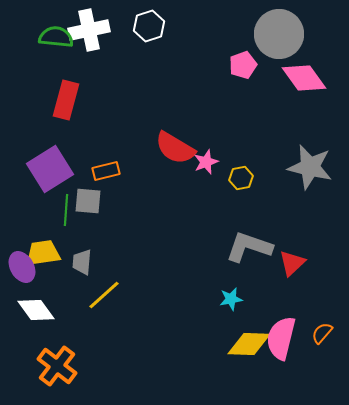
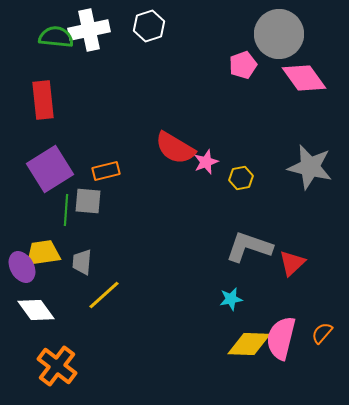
red rectangle: moved 23 px left; rotated 21 degrees counterclockwise
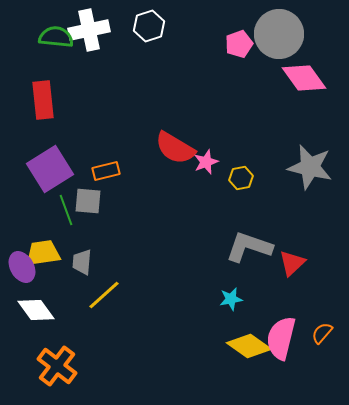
pink pentagon: moved 4 px left, 21 px up
green line: rotated 24 degrees counterclockwise
yellow diamond: moved 2 px down; rotated 33 degrees clockwise
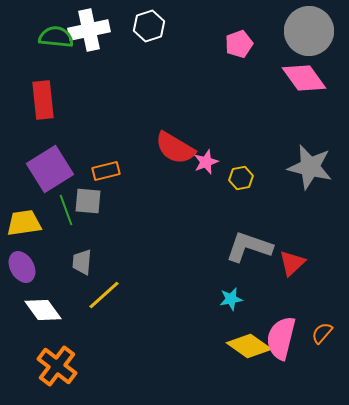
gray circle: moved 30 px right, 3 px up
yellow trapezoid: moved 19 px left, 30 px up
white diamond: moved 7 px right
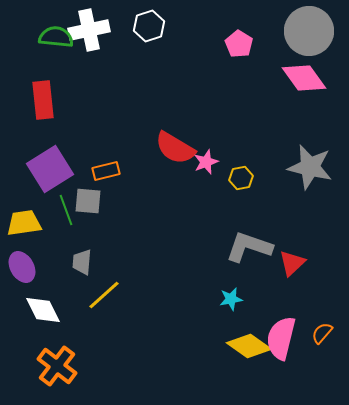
pink pentagon: rotated 20 degrees counterclockwise
white diamond: rotated 9 degrees clockwise
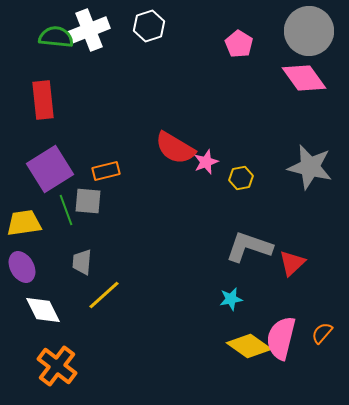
white cross: rotated 9 degrees counterclockwise
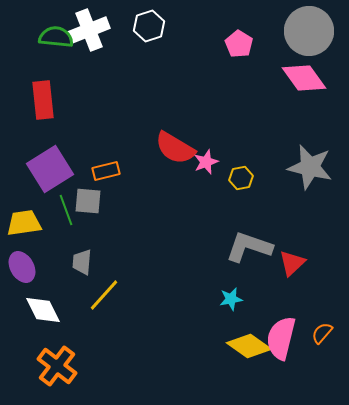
yellow line: rotated 6 degrees counterclockwise
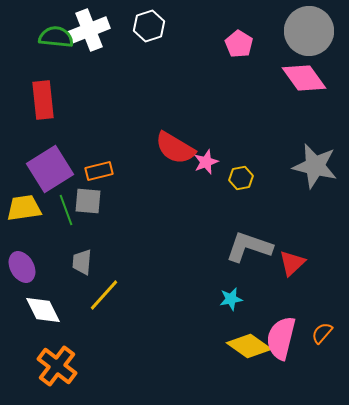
gray star: moved 5 px right, 1 px up
orange rectangle: moved 7 px left
yellow trapezoid: moved 15 px up
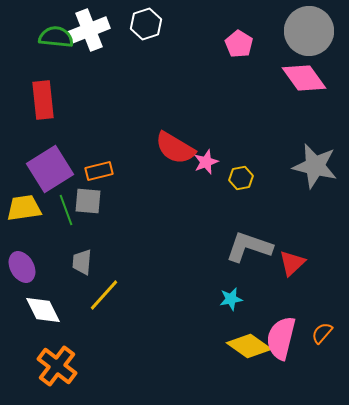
white hexagon: moved 3 px left, 2 px up
